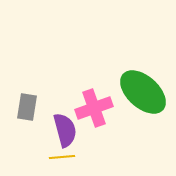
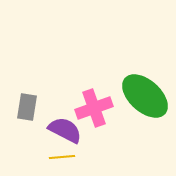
green ellipse: moved 2 px right, 4 px down
purple semicircle: rotated 48 degrees counterclockwise
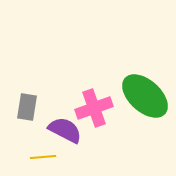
yellow line: moved 19 px left
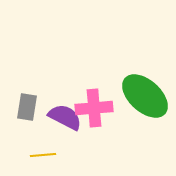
pink cross: rotated 15 degrees clockwise
purple semicircle: moved 13 px up
yellow line: moved 2 px up
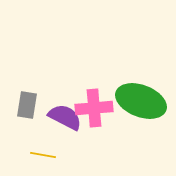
green ellipse: moved 4 px left, 5 px down; rotated 21 degrees counterclockwise
gray rectangle: moved 2 px up
yellow line: rotated 15 degrees clockwise
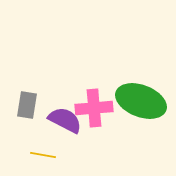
purple semicircle: moved 3 px down
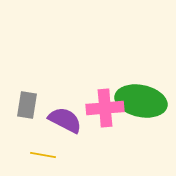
green ellipse: rotated 9 degrees counterclockwise
pink cross: moved 11 px right
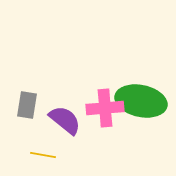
purple semicircle: rotated 12 degrees clockwise
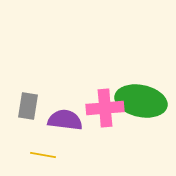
gray rectangle: moved 1 px right, 1 px down
purple semicircle: rotated 32 degrees counterclockwise
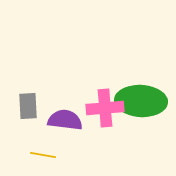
green ellipse: rotated 9 degrees counterclockwise
gray rectangle: rotated 12 degrees counterclockwise
